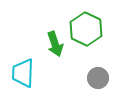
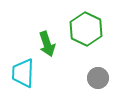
green arrow: moved 8 px left
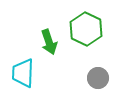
green arrow: moved 2 px right, 2 px up
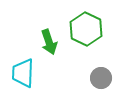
gray circle: moved 3 px right
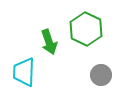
cyan trapezoid: moved 1 px right, 1 px up
gray circle: moved 3 px up
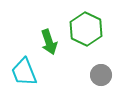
cyan trapezoid: rotated 24 degrees counterclockwise
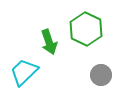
cyan trapezoid: rotated 68 degrees clockwise
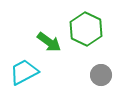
green arrow: rotated 35 degrees counterclockwise
cyan trapezoid: rotated 16 degrees clockwise
